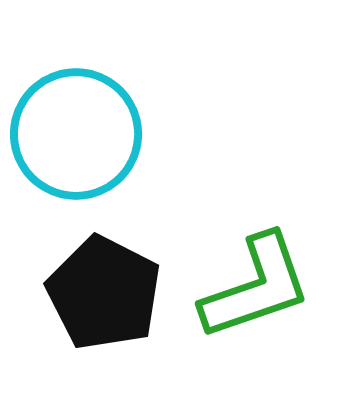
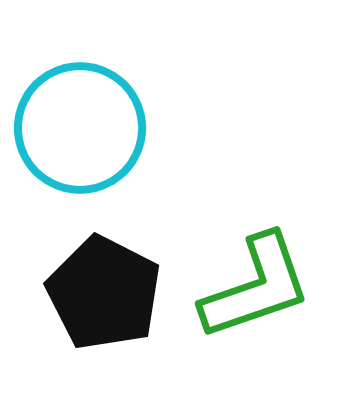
cyan circle: moved 4 px right, 6 px up
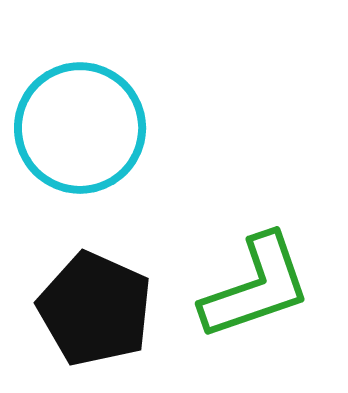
black pentagon: moved 9 px left, 16 px down; rotated 3 degrees counterclockwise
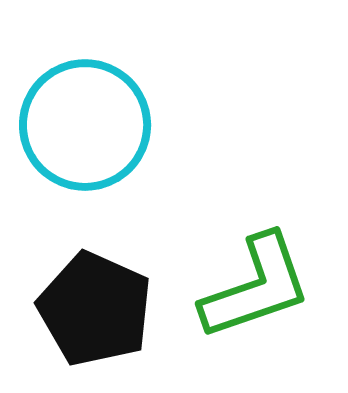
cyan circle: moved 5 px right, 3 px up
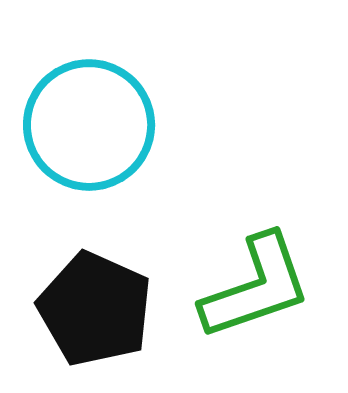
cyan circle: moved 4 px right
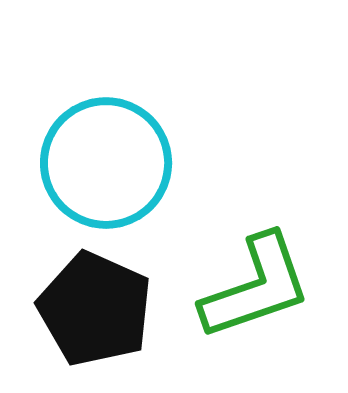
cyan circle: moved 17 px right, 38 px down
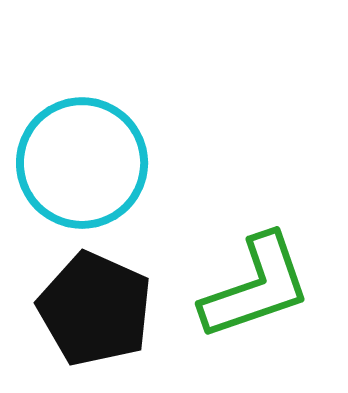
cyan circle: moved 24 px left
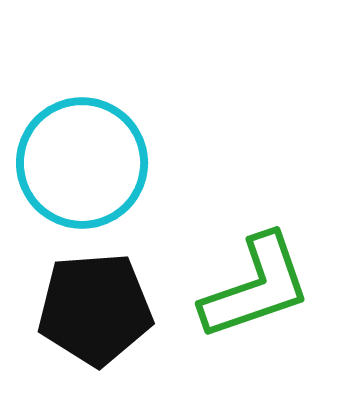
black pentagon: rotated 28 degrees counterclockwise
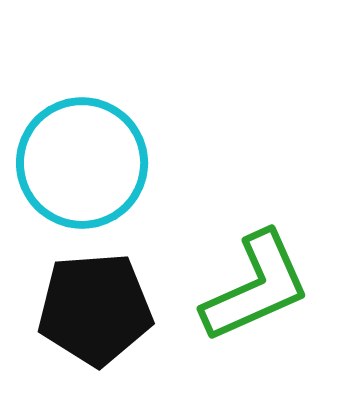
green L-shape: rotated 5 degrees counterclockwise
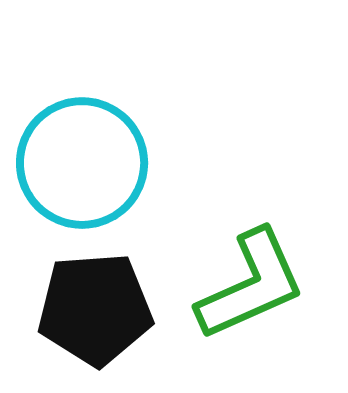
green L-shape: moved 5 px left, 2 px up
